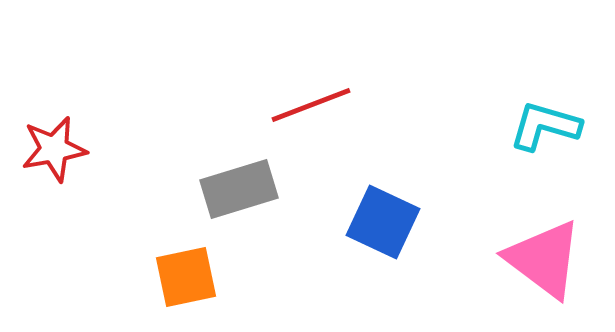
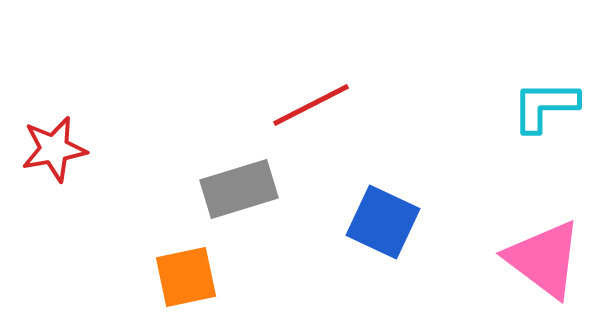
red line: rotated 6 degrees counterclockwise
cyan L-shape: moved 20 px up; rotated 16 degrees counterclockwise
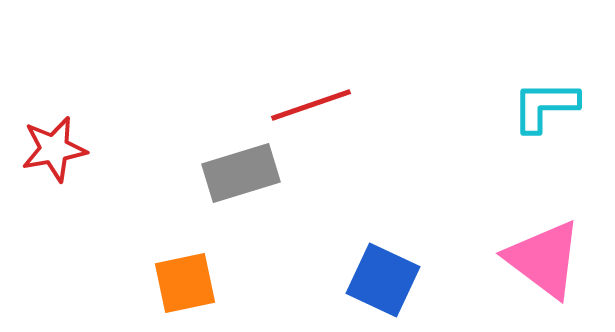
red line: rotated 8 degrees clockwise
gray rectangle: moved 2 px right, 16 px up
blue square: moved 58 px down
orange square: moved 1 px left, 6 px down
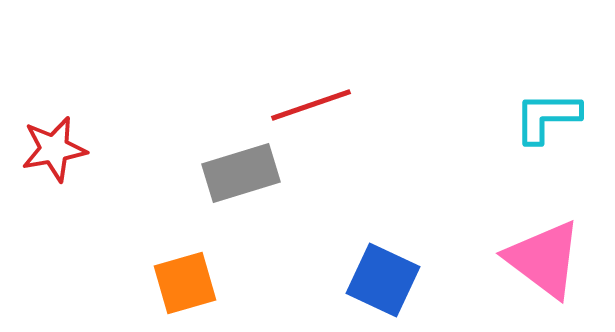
cyan L-shape: moved 2 px right, 11 px down
orange square: rotated 4 degrees counterclockwise
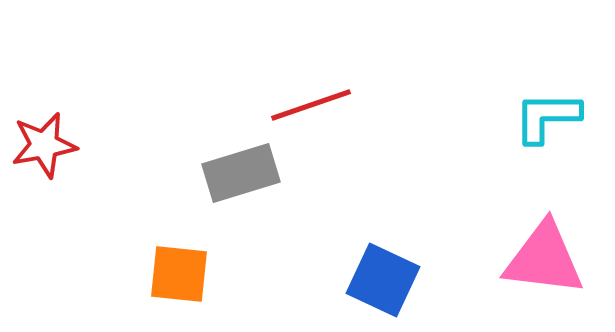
red star: moved 10 px left, 4 px up
pink triangle: rotated 30 degrees counterclockwise
orange square: moved 6 px left, 9 px up; rotated 22 degrees clockwise
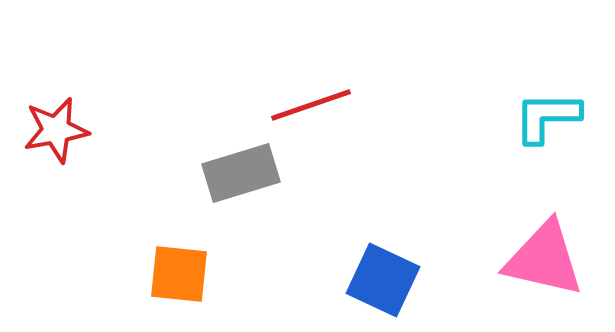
red star: moved 12 px right, 15 px up
pink triangle: rotated 6 degrees clockwise
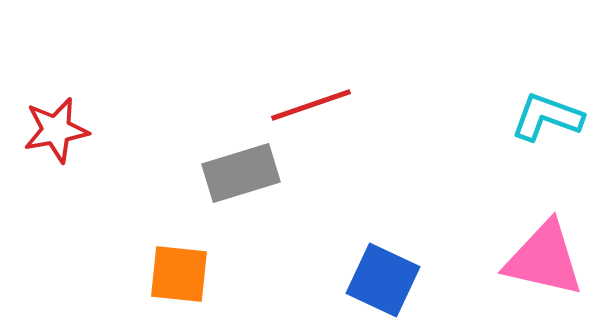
cyan L-shape: rotated 20 degrees clockwise
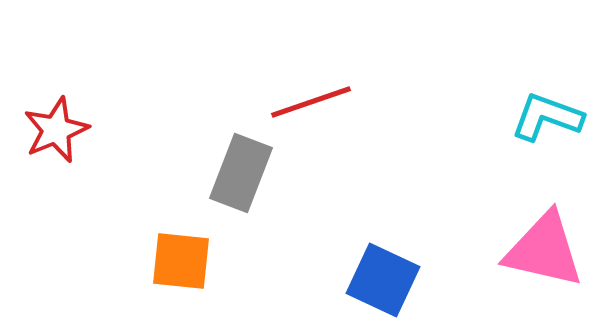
red line: moved 3 px up
red star: rotated 12 degrees counterclockwise
gray rectangle: rotated 52 degrees counterclockwise
pink triangle: moved 9 px up
orange square: moved 2 px right, 13 px up
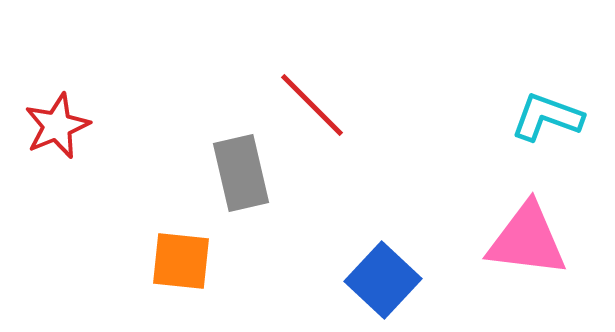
red line: moved 1 px right, 3 px down; rotated 64 degrees clockwise
red star: moved 1 px right, 4 px up
gray rectangle: rotated 34 degrees counterclockwise
pink triangle: moved 17 px left, 10 px up; rotated 6 degrees counterclockwise
blue square: rotated 18 degrees clockwise
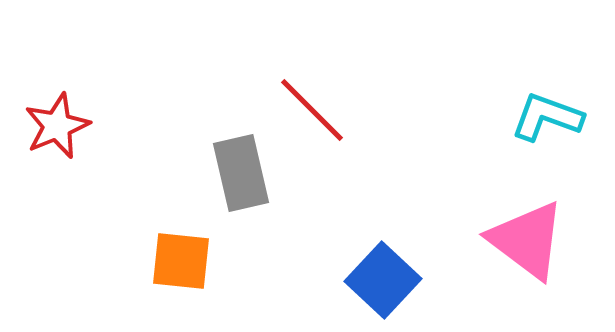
red line: moved 5 px down
pink triangle: rotated 30 degrees clockwise
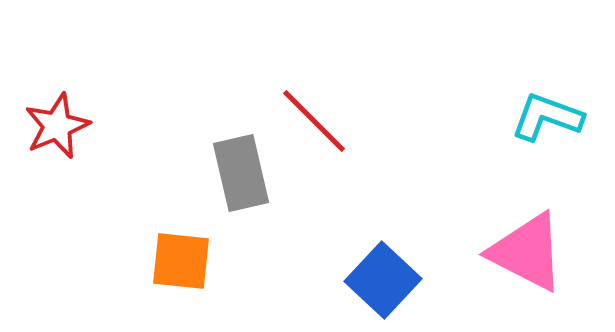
red line: moved 2 px right, 11 px down
pink triangle: moved 12 px down; rotated 10 degrees counterclockwise
